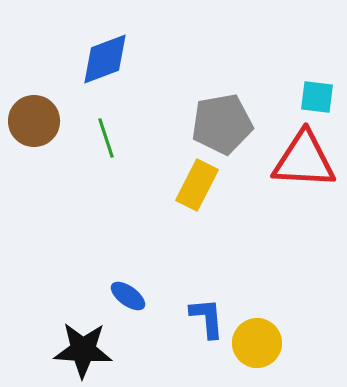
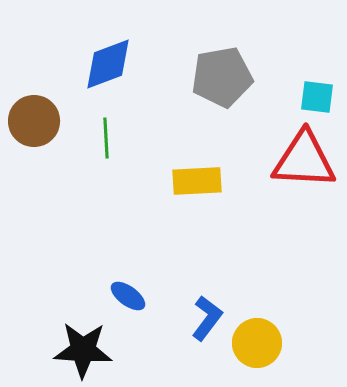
blue diamond: moved 3 px right, 5 px down
gray pentagon: moved 47 px up
green line: rotated 15 degrees clockwise
yellow rectangle: moved 4 px up; rotated 60 degrees clockwise
blue L-shape: rotated 42 degrees clockwise
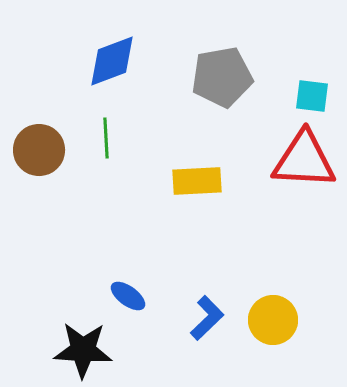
blue diamond: moved 4 px right, 3 px up
cyan square: moved 5 px left, 1 px up
brown circle: moved 5 px right, 29 px down
blue L-shape: rotated 9 degrees clockwise
yellow circle: moved 16 px right, 23 px up
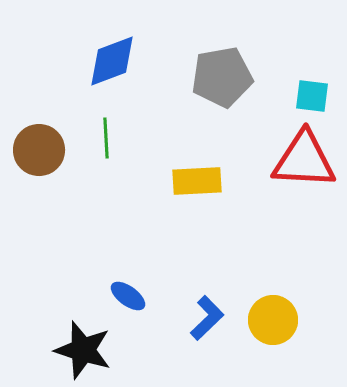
black star: rotated 14 degrees clockwise
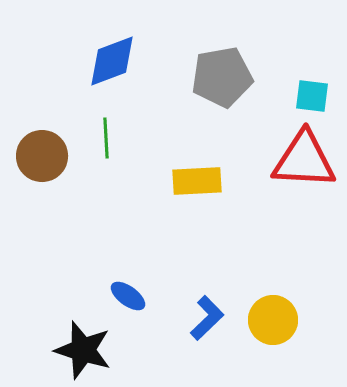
brown circle: moved 3 px right, 6 px down
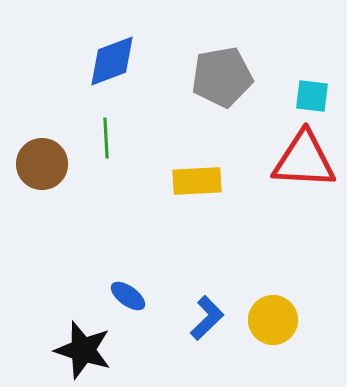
brown circle: moved 8 px down
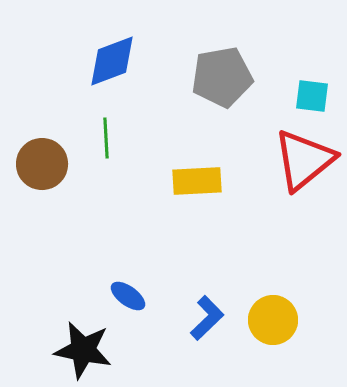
red triangle: rotated 42 degrees counterclockwise
black star: rotated 6 degrees counterclockwise
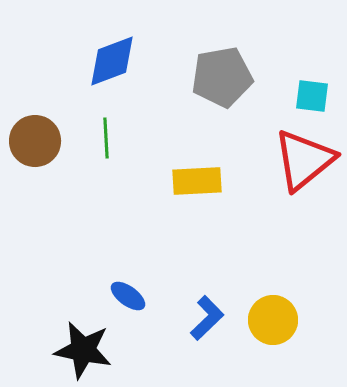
brown circle: moved 7 px left, 23 px up
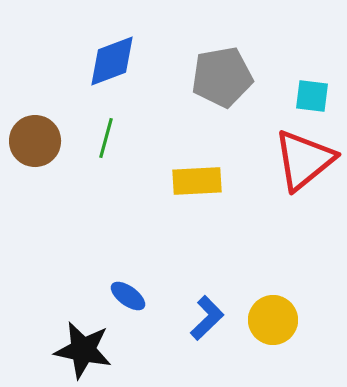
green line: rotated 18 degrees clockwise
